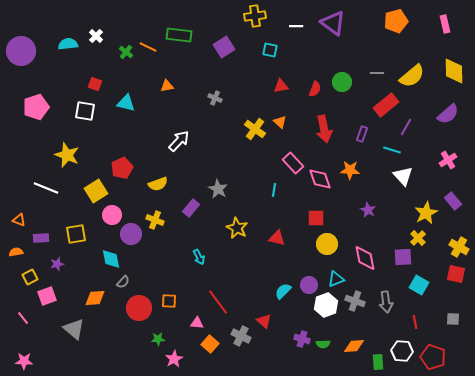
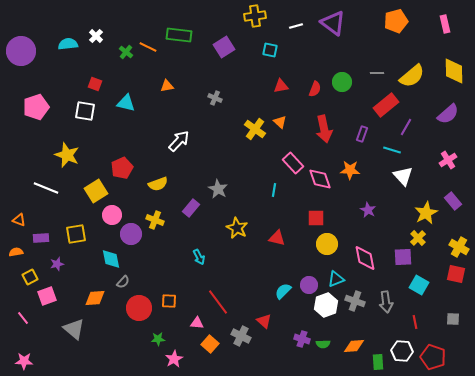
white line at (296, 26): rotated 16 degrees counterclockwise
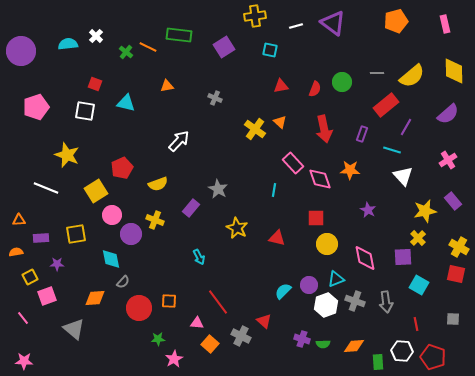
yellow star at (426, 213): moved 1 px left, 2 px up; rotated 15 degrees clockwise
orange triangle at (19, 220): rotated 24 degrees counterclockwise
purple star at (57, 264): rotated 16 degrees clockwise
red line at (415, 322): moved 1 px right, 2 px down
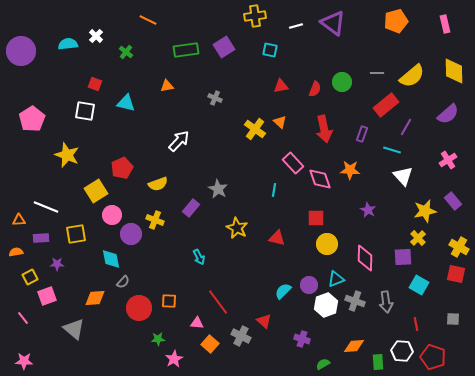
green rectangle at (179, 35): moved 7 px right, 15 px down; rotated 15 degrees counterclockwise
orange line at (148, 47): moved 27 px up
pink pentagon at (36, 107): moved 4 px left, 12 px down; rotated 15 degrees counterclockwise
white line at (46, 188): moved 19 px down
pink diamond at (365, 258): rotated 12 degrees clockwise
green semicircle at (323, 344): moved 20 px down; rotated 152 degrees clockwise
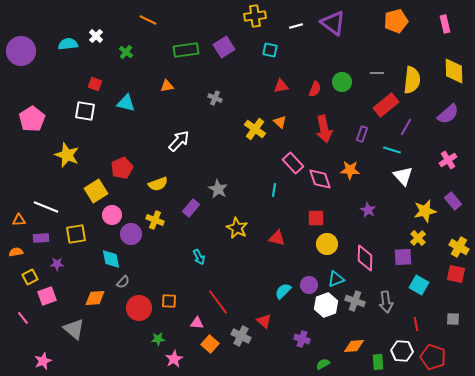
yellow semicircle at (412, 76): moved 4 px down; rotated 44 degrees counterclockwise
pink star at (24, 361): moved 19 px right; rotated 24 degrees counterclockwise
